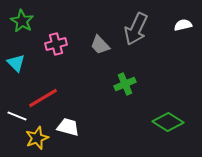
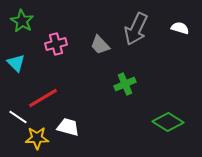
white semicircle: moved 3 px left, 3 px down; rotated 30 degrees clockwise
white line: moved 1 px right, 1 px down; rotated 12 degrees clockwise
yellow star: rotated 20 degrees clockwise
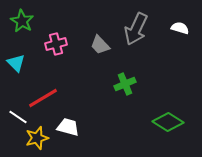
yellow star: rotated 15 degrees counterclockwise
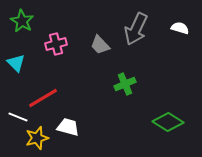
white line: rotated 12 degrees counterclockwise
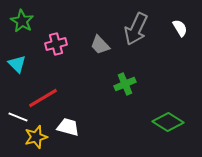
white semicircle: rotated 42 degrees clockwise
cyan triangle: moved 1 px right, 1 px down
yellow star: moved 1 px left, 1 px up
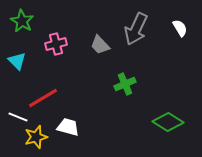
cyan triangle: moved 3 px up
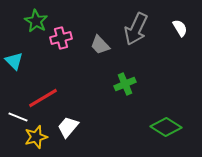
green star: moved 14 px right
pink cross: moved 5 px right, 6 px up
cyan triangle: moved 3 px left
green diamond: moved 2 px left, 5 px down
white trapezoid: rotated 65 degrees counterclockwise
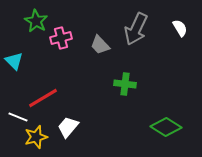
green cross: rotated 30 degrees clockwise
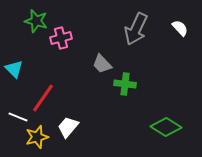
green star: rotated 15 degrees counterclockwise
white semicircle: rotated 12 degrees counterclockwise
gray trapezoid: moved 2 px right, 19 px down
cyan triangle: moved 8 px down
red line: rotated 24 degrees counterclockwise
yellow star: moved 1 px right
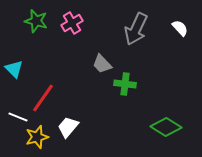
pink cross: moved 11 px right, 15 px up; rotated 15 degrees counterclockwise
